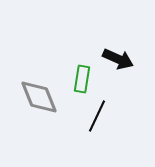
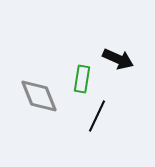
gray diamond: moved 1 px up
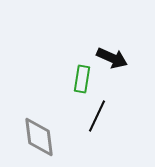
black arrow: moved 6 px left, 1 px up
gray diamond: moved 41 px down; rotated 15 degrees clockwise
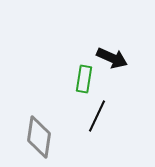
green rectangle: moved 2 px right
gray diamond: rotated 15 degrees clockwise
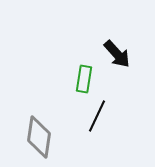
black arrow: moved 5 px right, 4 px up; rotated 24 degrees clockwise
